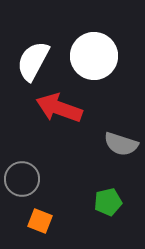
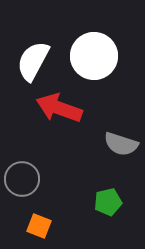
orange square: moved 1 px left, 5 px down
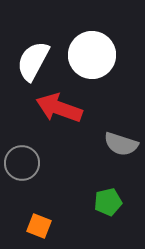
white circle: moved 2 px left, 1 px up
gray circle: moved 16 px up
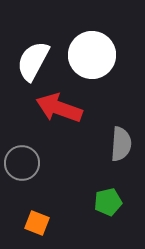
gray semicircle: rotated 104 degrees counterclockwise
orange square: moved 2 px left, 3 px up
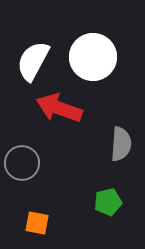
white circle: moved 1 px right, 2 px down
orange square: rotated 10 degrees counterclockwise
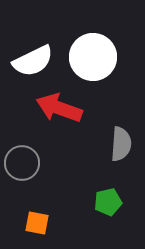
white semicircle: rotated 144 degrees counterclockwise
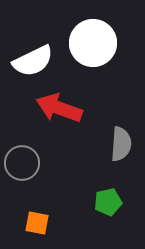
white circle: moved 14 px up
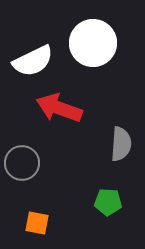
green pentagon: rotated 16 degrees clockwise
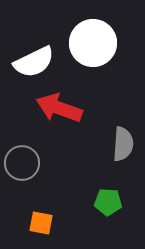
white semicircle: moved 1 px right, 1 px down
gray semicircle: moved 2 px right
orange square: moved 4 px right
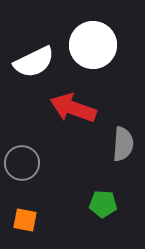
white circle: moved 2 px down
red arrow: moved 14 px right
green pentagon: moved 5 px left, 2 px down
orange square: moved 16 px left, 3 px up
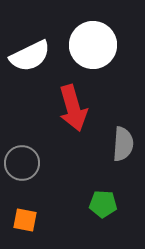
white semicircle: moved 4 px left, 6 px up
red arrow: rotated 126 degrees counterclockwise
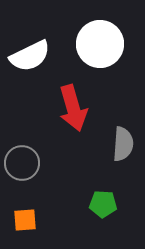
white circle: moved 7 px right, 1 px up
orange square: rotated 15 degrees counterclockwise
